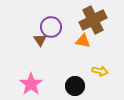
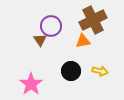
purple circle: moved 1 px up
orange triangle: rotated 21 degrees counterclockwise
black circle: moved 4 px left, 15 px up
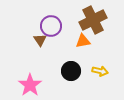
pink star: moved 1 px left, 1 px down
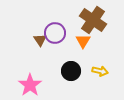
brown cross: rotated 28 degrees counterclockwise
purple circle: moved 4 px right, 7 px down
orange triangle: rotated 49 degrees counterclockwise
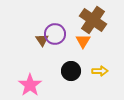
purple circle: moved 1 px down
brown triangle: moved 2 px right
yellow arrow: rotated 14 degrees counterclockwise
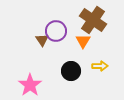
purple circle: moved 1 px right, 3 px up
yellow arrow: moved 5 px up
